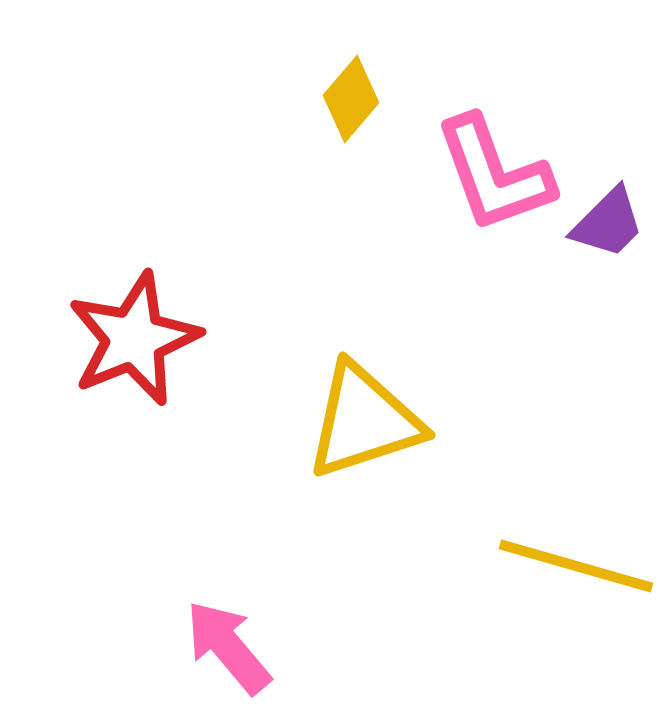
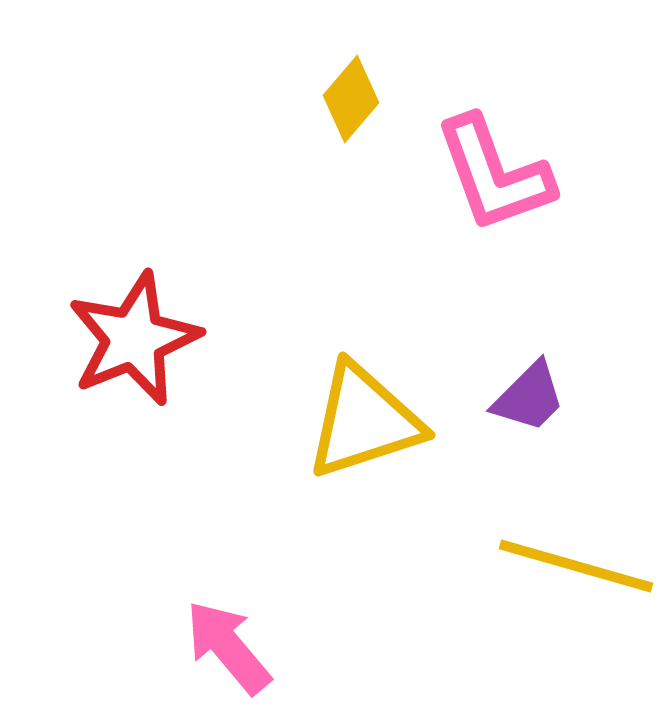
purple trapezoid: moved 79 px left, 174 px down
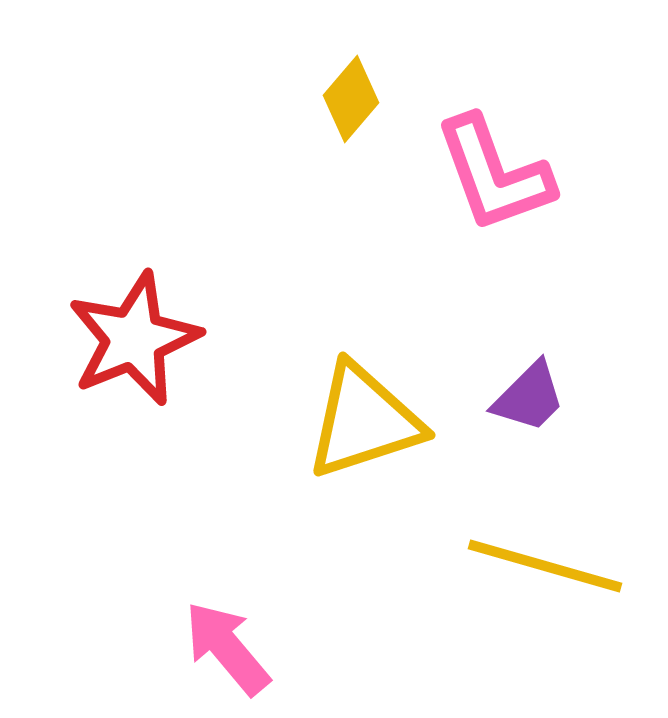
yellow line: moved 31 px left
pink arrow: moved 1 px left, 1 px down
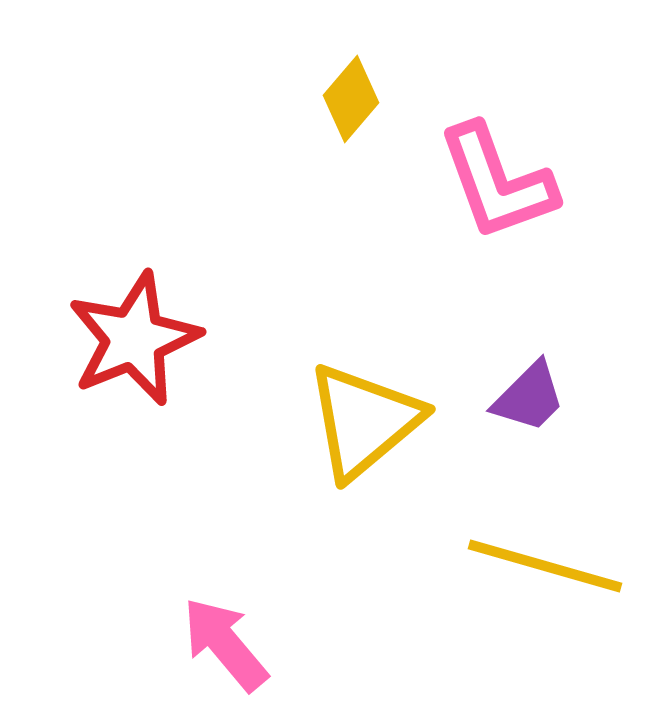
pink L-shape: moved 3 px right, 8 px down
yellow triangle: rotated 22 degrees counterclockwise
pink arrow: moved 2 px left, 4 px up
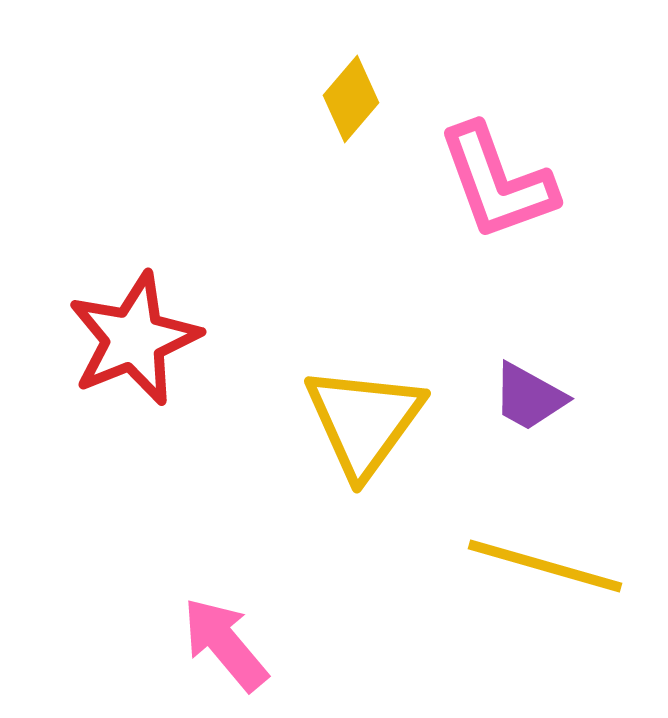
purple trapezoid: rotated 74 degrees clockwise
yellow triangle: rotated 14 degrees counterclockwise
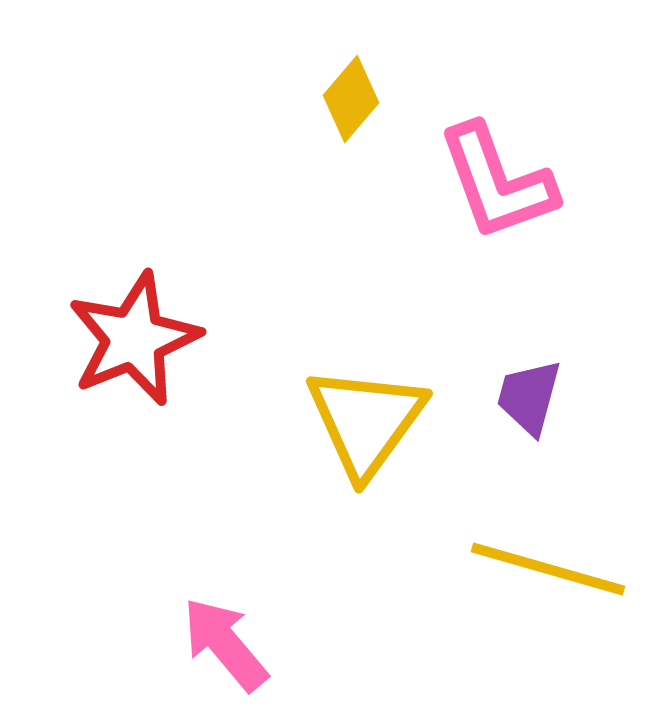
purple trapezoid: rotated 76 degrees clockwise
yellow triangle: moved 2 px right
yellow line: moved 3 px right, 3 px down
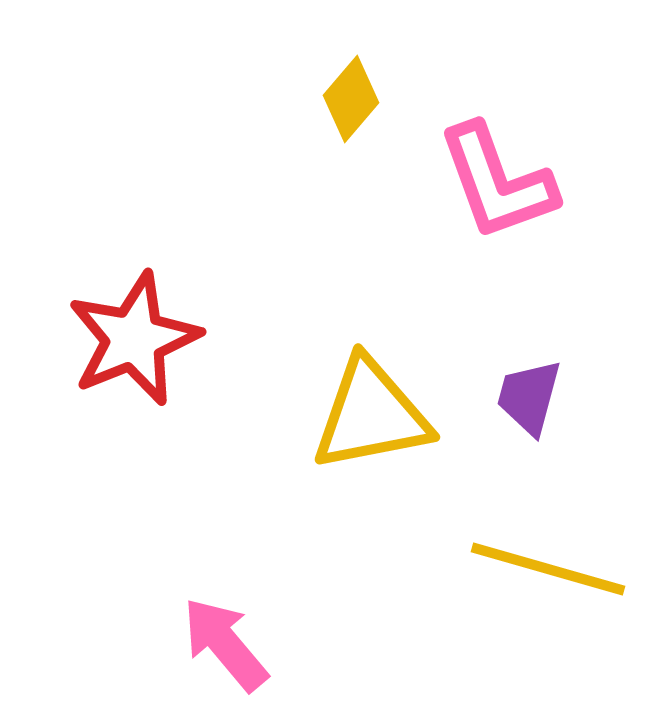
yellow triangle: moved 5 px right, 6 px up; rotated 43 degrees clockwise
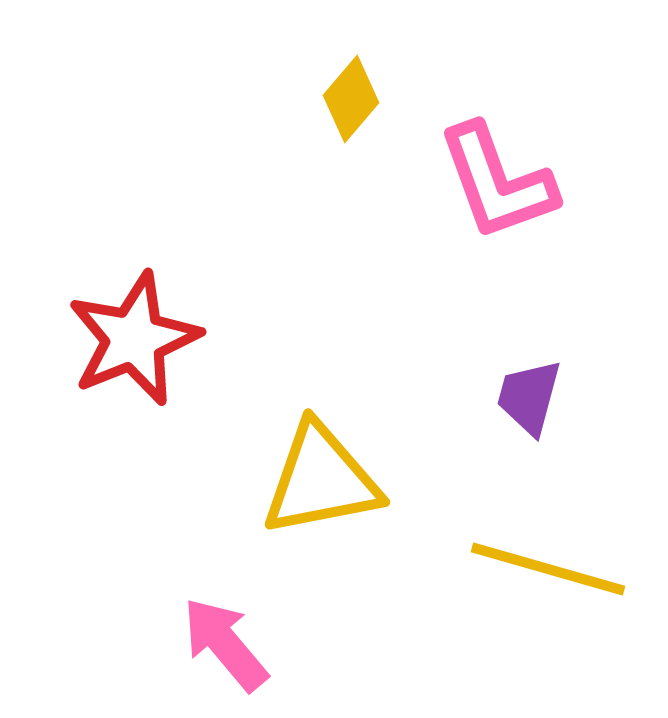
yellow triangle: moved 50 px left, 65 px down
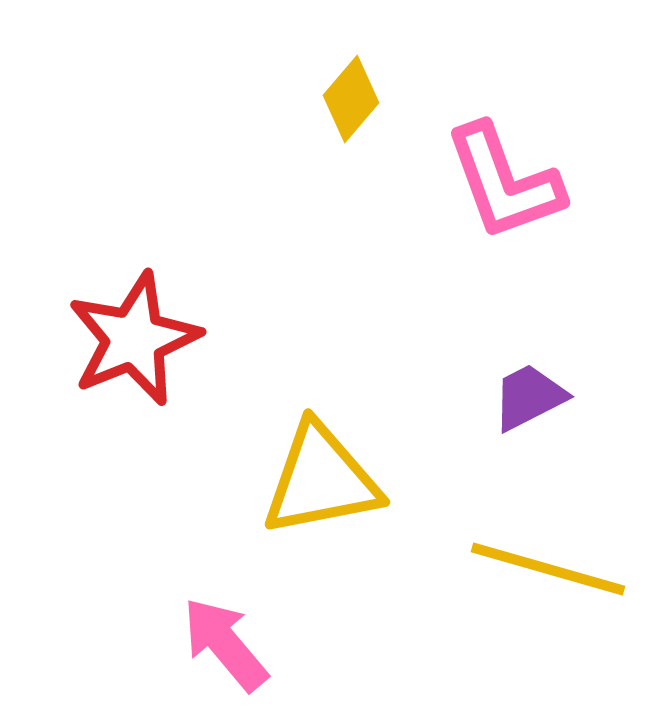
pink L-shape: moved 7 px right
purple trapezoid: rotated 48 degrees clockwise
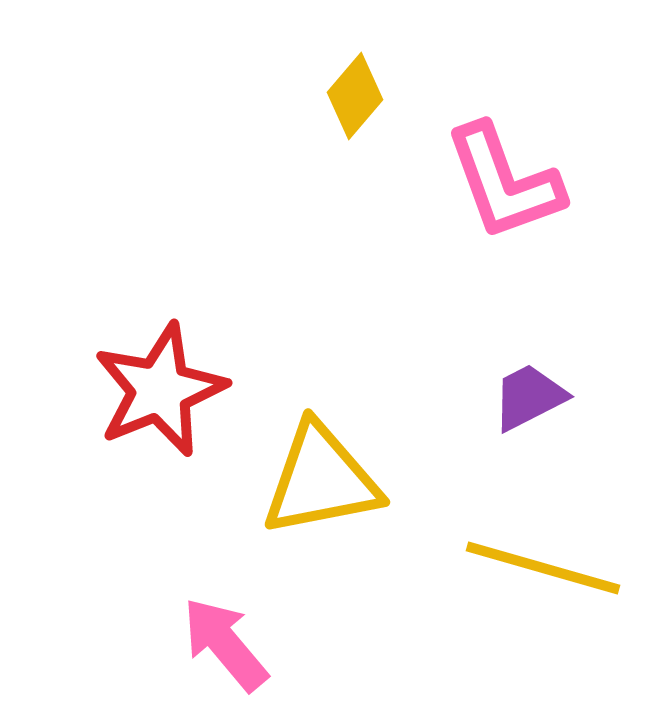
yellow diamond: moved 4 px right, 3 px up
red star: moved 26 px right, 51 px down
yellow line: moved 5 px left, 1 px up
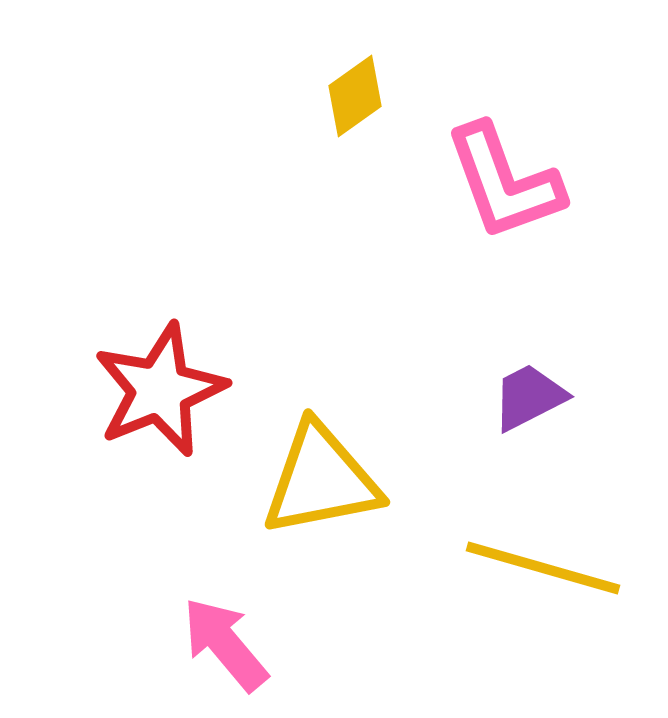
yellow diamond: rotated 14 degrees clockwise
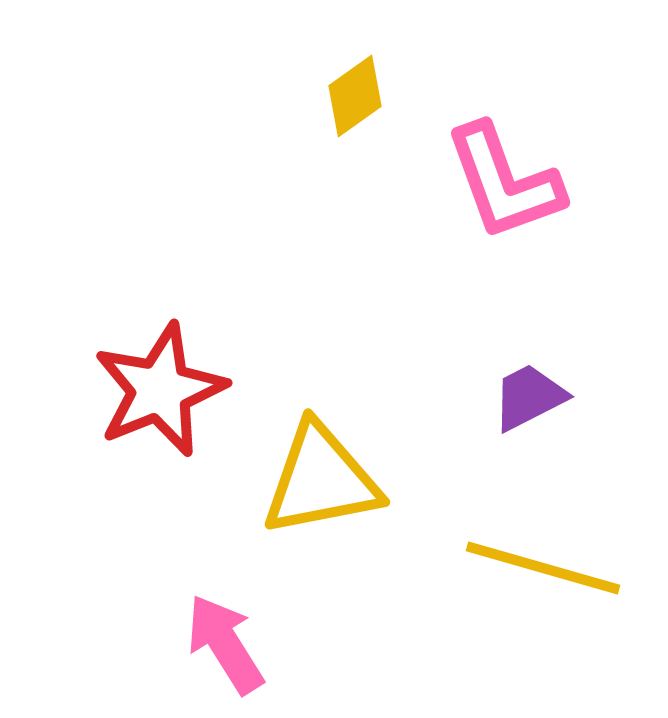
pink arrow: rotated 8 degrees clockwise
